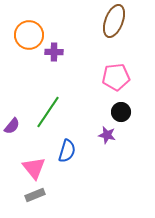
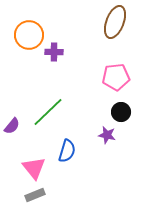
brown ellipse: moved 1 px right, 1 px down
green line: rotated 12 degrees clockwise
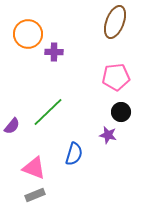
orange circle: moved 1 px left, 1 px up
purple star: moved 1 px right
blue semicircle: moved 7 px right, 3 px down
pink triangle: rotated 30 degrees counterclockwise
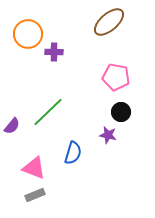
brown ellipse: moved 6 px left; rotated 28 degrees clockwise
pink pentagon: rotated 16 degrees clockwise
blue semicircle: moved 1 px left, 1 px up
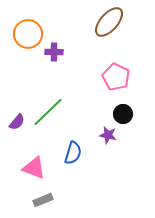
brown ellipse: rotated 8 degrees counterclockwise
pink pentagon: rotated 16 degrees clockwise
black circle: moved 2 px right, 2 px down
purple semicircle: moved 5 px right, 4 px up
gray rectangle: moved 8 px right, 5 px down
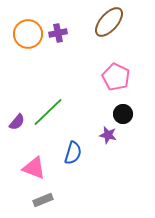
purple cross: moved 4 px right, 19 px up; rotated 12 degrees counterclockwise
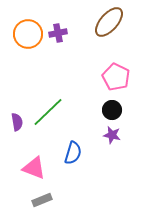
black circle: moved 11 px left, 4 px up
purple semicircle: rotated 48 degrees counterclockwise
purple star: moved 4 px right
gray rectangle: moved 1 px left
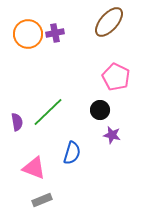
purple cross: moved 3 px left
black circle: moved 12 px left
blue semicircle: moved 1 px left
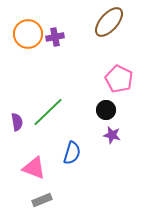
purple cross: moved 4 px down
pink pentagon: moved 3 px right, 2 px down
black circle: moved 6 px right
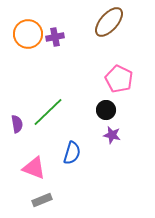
purple semicircle: moved 2 px down
